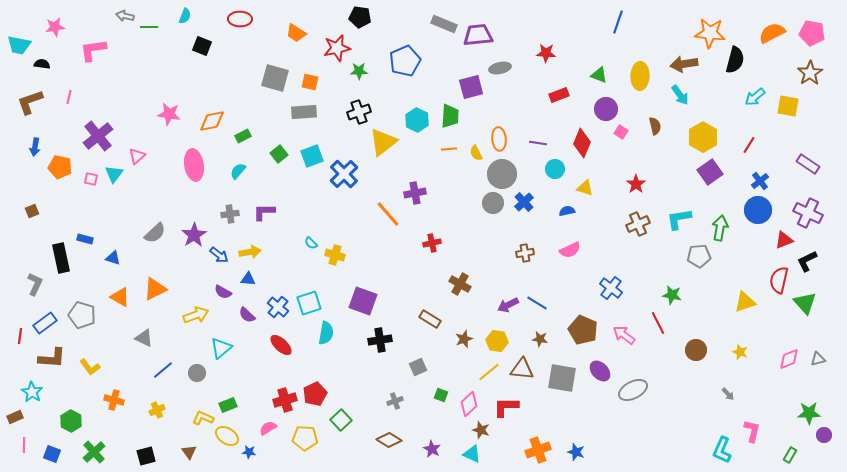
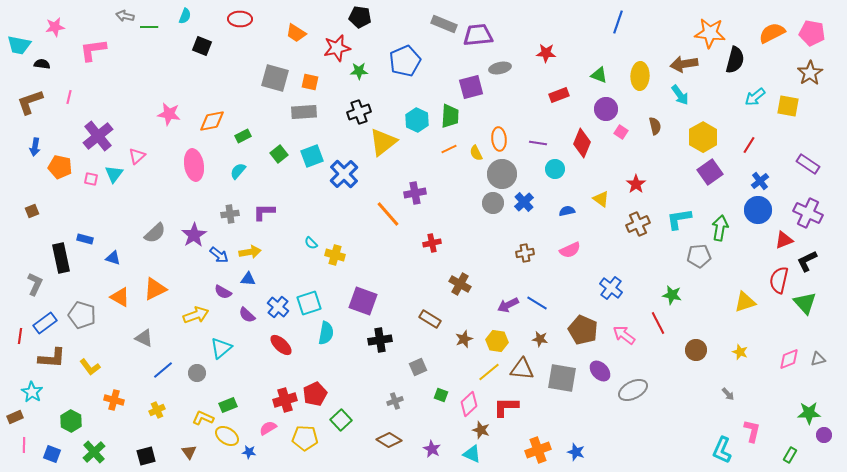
orange line at (449, 149): rotated 21 degrees counterclockwise
yellow triangle at (585, 188): moved 16 px right, 11 px down; rotated 18 degrees clockwise
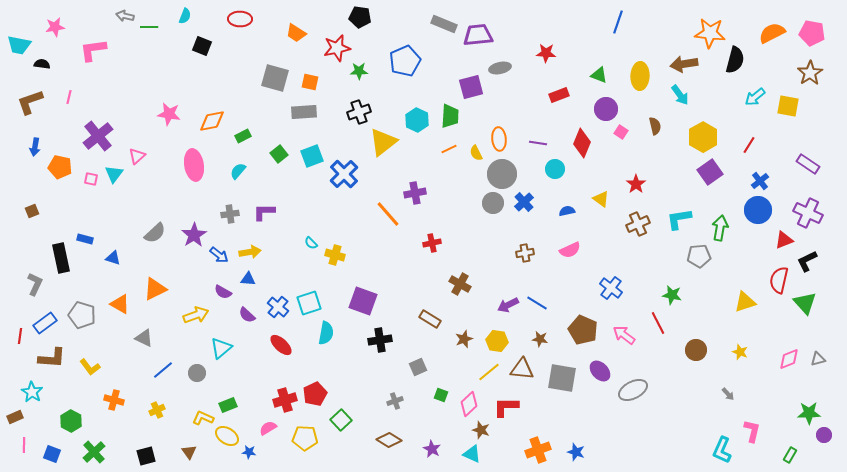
orange triangle at (120, 297): moved 7 px down
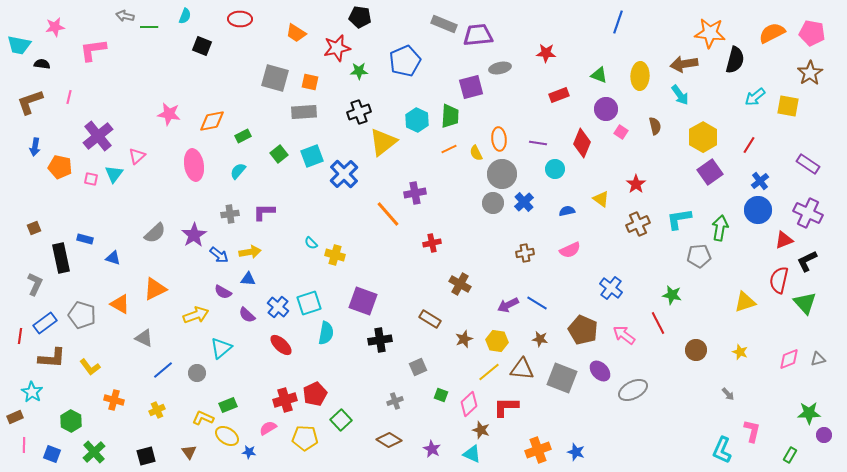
brown square at (32, 211): moved 2 px right, 17 px down
gray square at (562, 378): rotated 12 degrees clockwise
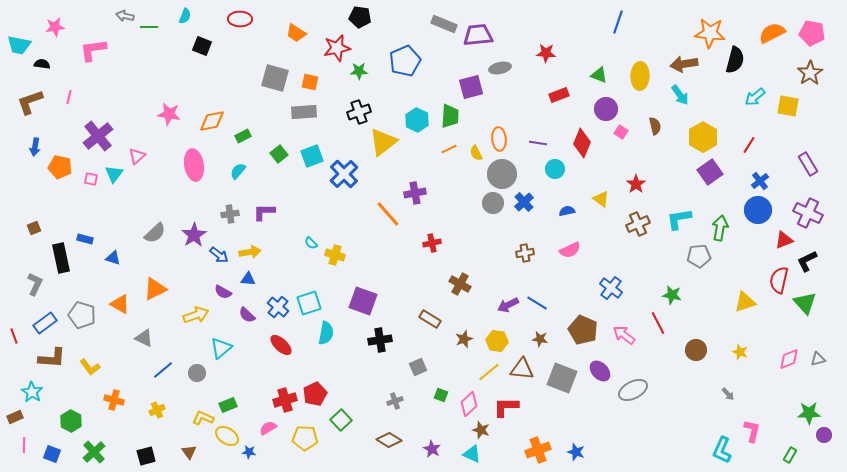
purple rectangle at (808, 164): rotated 25 degrees clockwise
red line at (20, 336): moved 6 px left; rotated 28 degrees counterclockwise
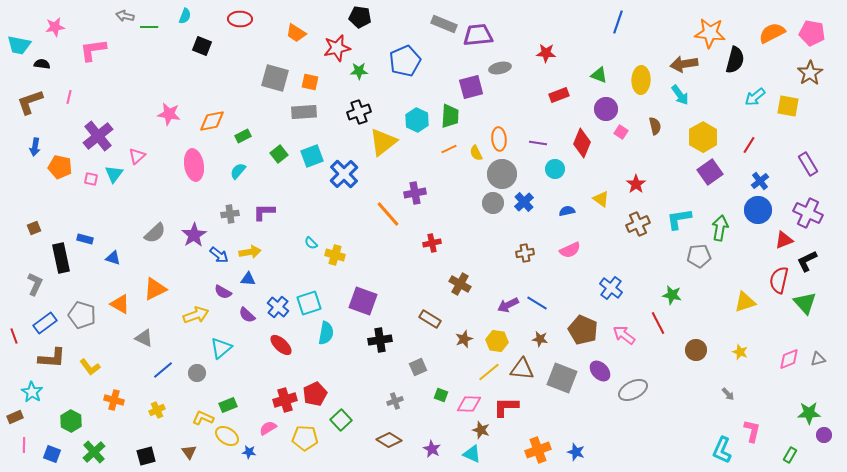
yellow ellipse at (640, 76): moved 1 px right, 4 px down
pink diamond at (469, 404): rotated 45 degrees clockwise
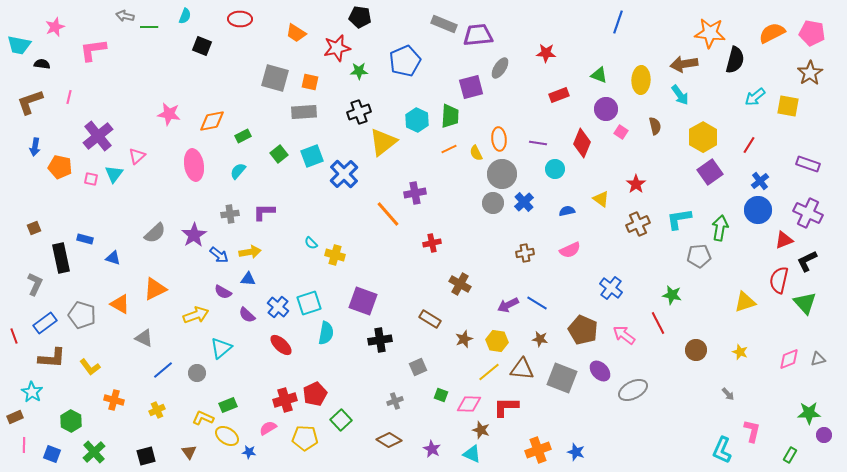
pink star at (55, 27): rotated 12 degrees counterclockwise
gray ellipse at (500, 68): rotated 45 degrees counterclockwise
purple rectangle at (808, 164): rotated 40 degrees counterclockwise
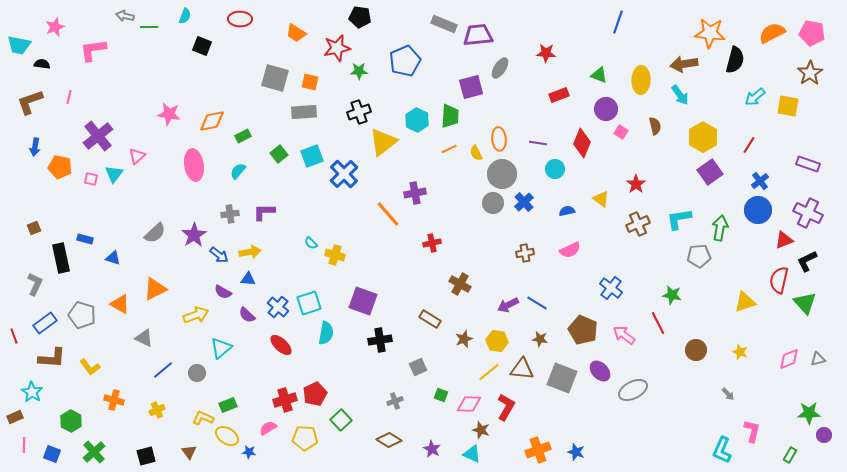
red L-shape at (506, 407): rotated 120 degrees clockwise
